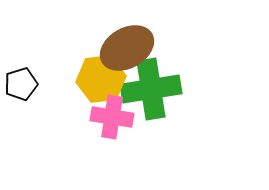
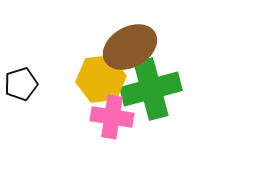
brown ellipse: moved 3 px right, 1 px up
green cross: rotated 6 degrees counterclockwise
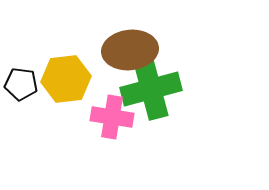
brown ellipse: moved 3 px down; rotated 24 degrees clockwise
yellow hexagon: moved 35 px left
black pentagon: rotated 24 degrees clockwise
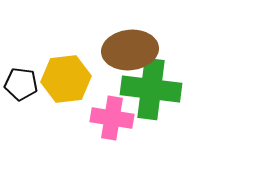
green cross: rotated 22 degrees clockwise
pink cross: moved 1 px down
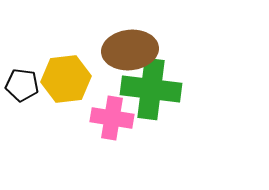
black pentagon: moved 1 px right, 1 px down
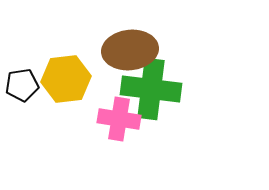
black pentagon: rotated 16 degrees counterclockwise
pink cross: moved 7 px right, 1 px down
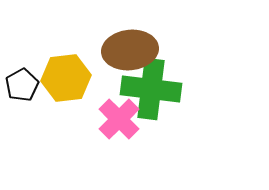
yellow hexagon: moved 1 px up
black pentagon: rotated 20 degrees counterclockwise
pink cross: rotated 36 degrees clockwise
